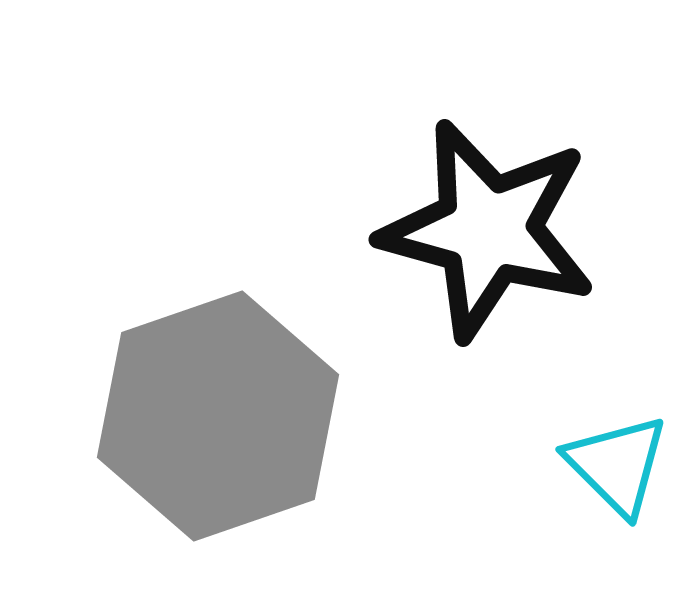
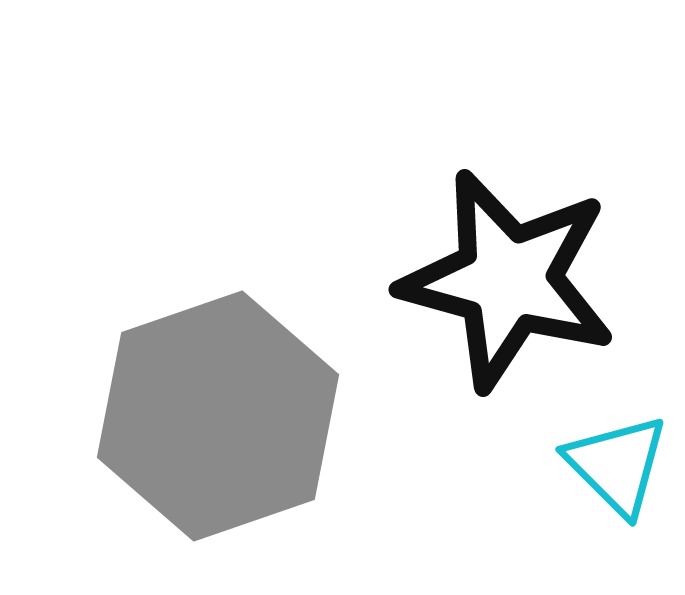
black star: moved 20 px right, 50 px down
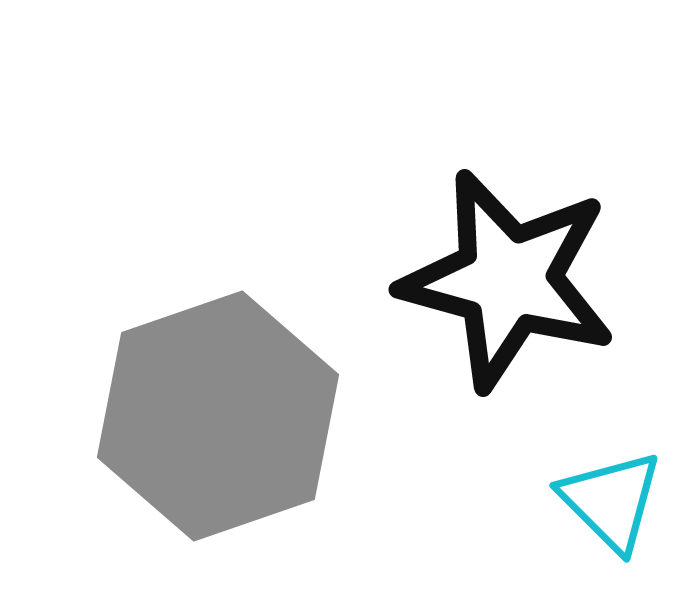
cyan triangle: moved 6 px left, 36 px down
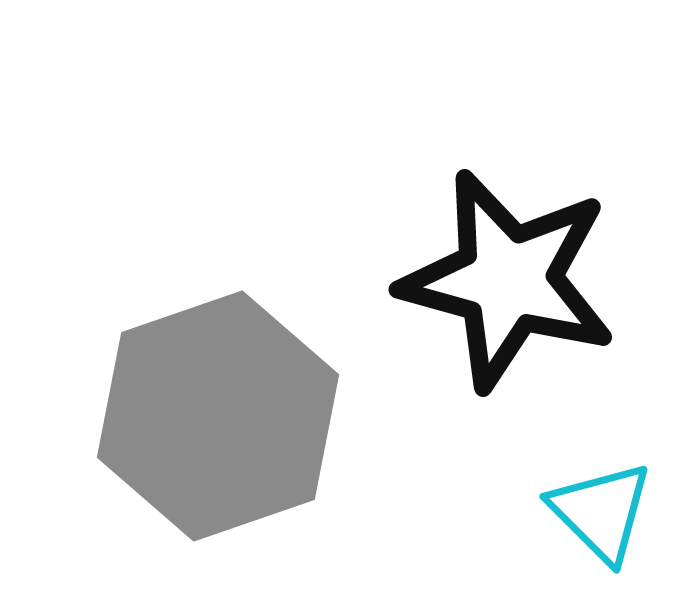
cyan triangle: moved 10 px left, 11 px down
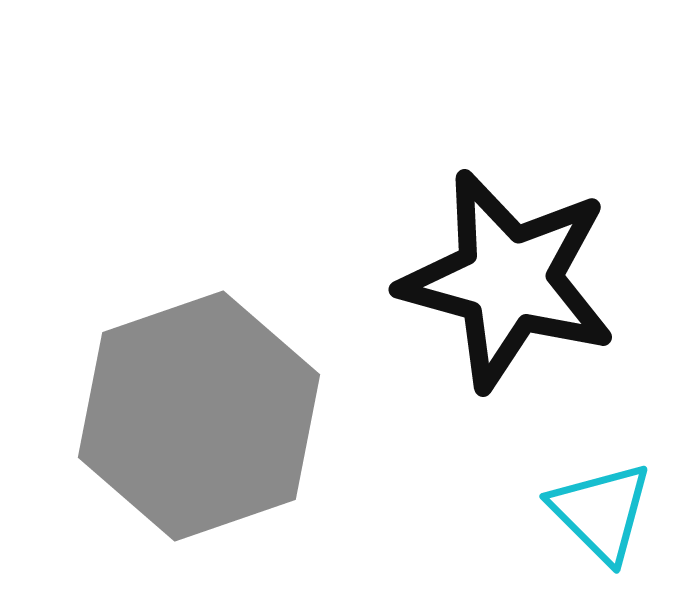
gray hexagon: moved 19 px left
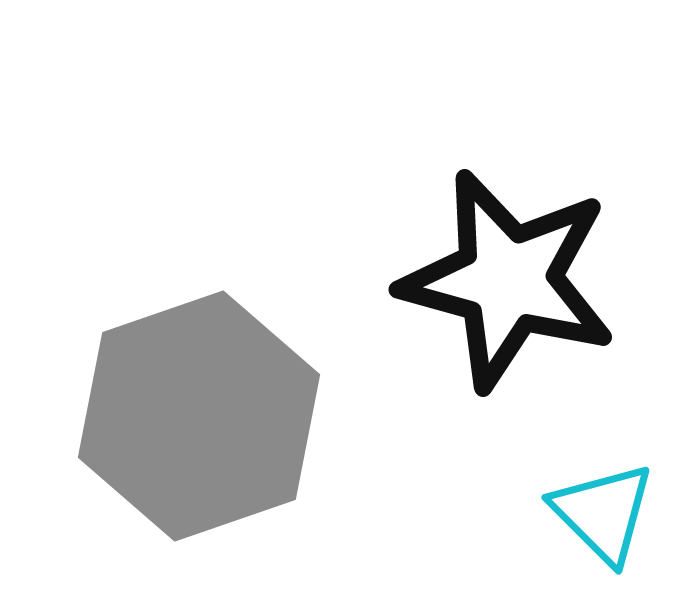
cyan triangle: moved 2 px right, 1 px down
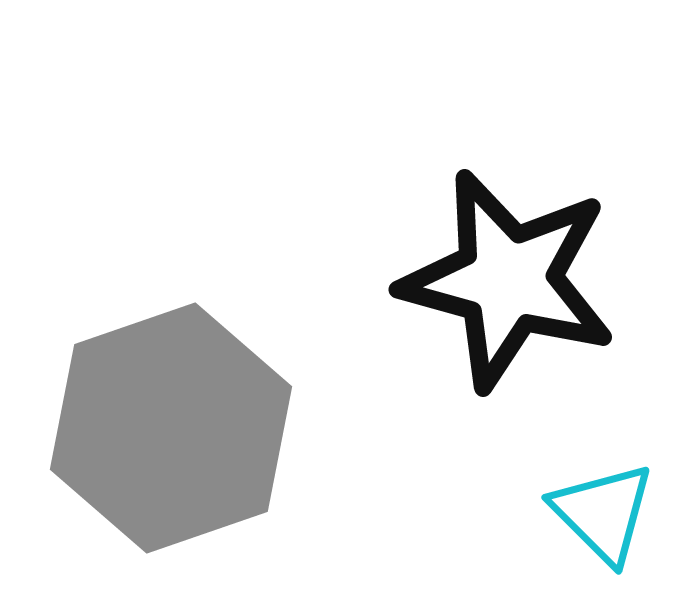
gray hexagon: moved 28 px left, 12 px down
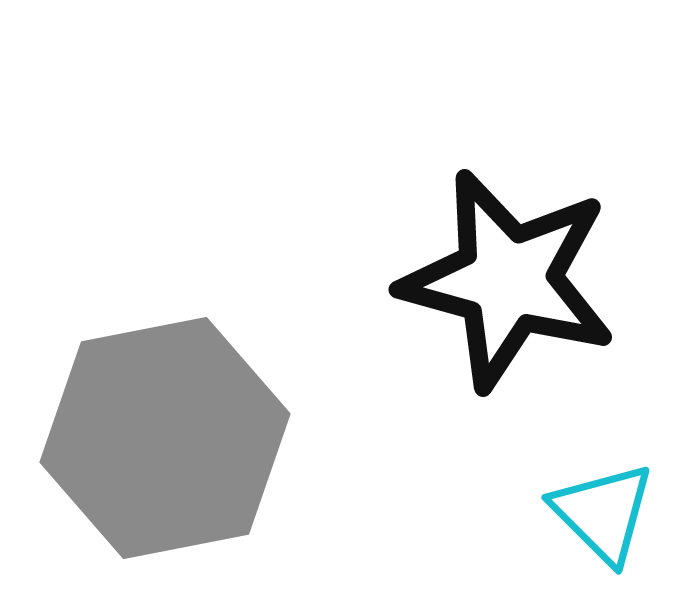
gray hexagon: moved 6 px left, 10 px down; rotated 8 degrees clockwise
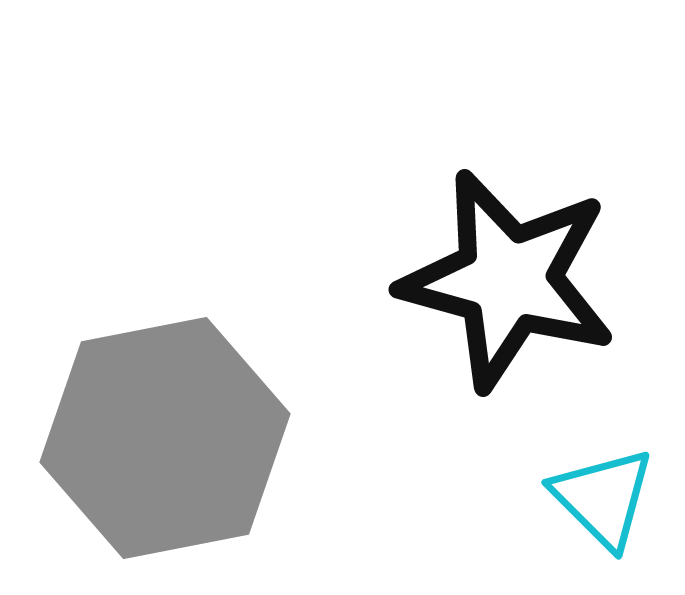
cyan triangle: moved 15 px up
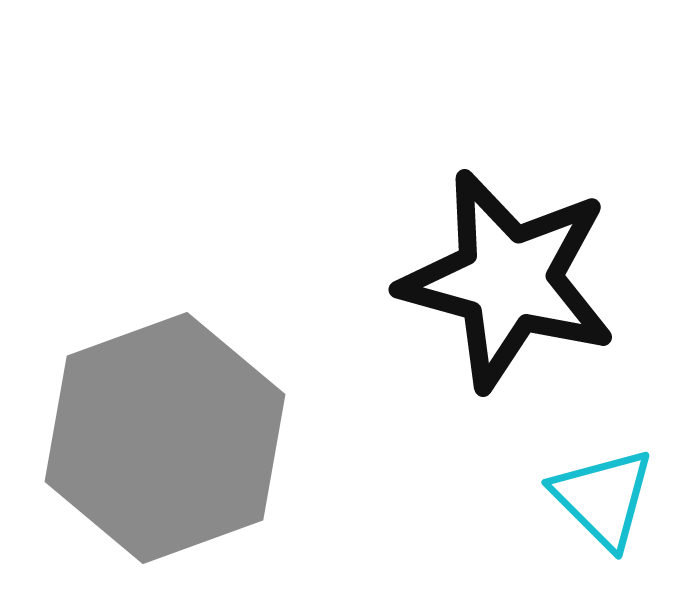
gray hexagon: rotated 9 degrees counterclockwise
